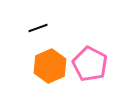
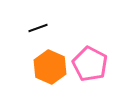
orange hexagon: moved 1 px down; rotated 12 degrees counterclockwise
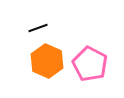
orange hexagon: moved 3 px left, 6 px up
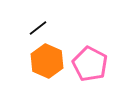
black line: rotated 18 degrees counterclockwise
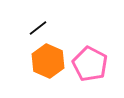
orange hexagon: moved 1 px right
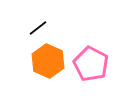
pink pentagon: moved 1 px right
